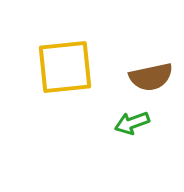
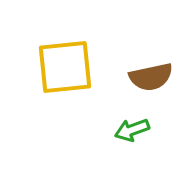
green arrow: moved 7 px down
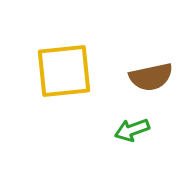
yellow square: moved 1 px left, 4 px down
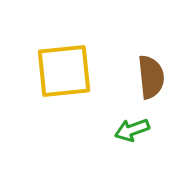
brown semicircle: rotated 84 degrees counterclockwise
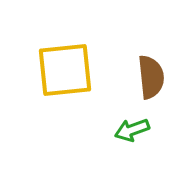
yellow square: moved 1 px right, 1 px up
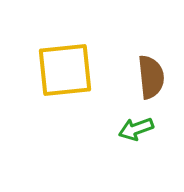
green arrow: moved 4 px right, 1 px up
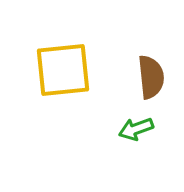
yellow square: moved 2 px left
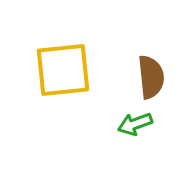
green arrow: moved 1 px left, 5 px up
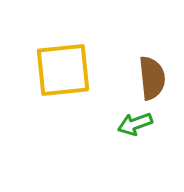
brown semicircle: moved 1 px right, 1 px down
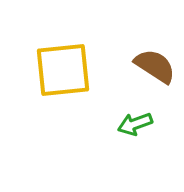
brown semicircle: moved 3 px right, 12 px up; rotated 51 degrees counterclockwise
